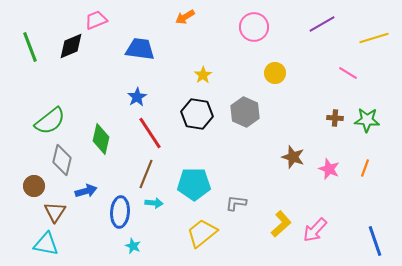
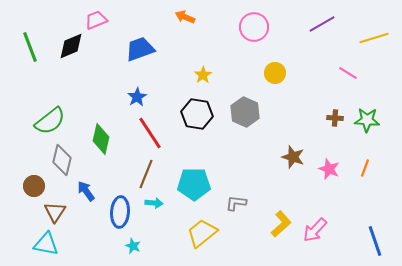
orange arrow: rotated 54 degrees clockwise
blue trapezoid: rotated 28 degrees counterclockwise
blue arrow: rotated 110 degrees counterclockwise
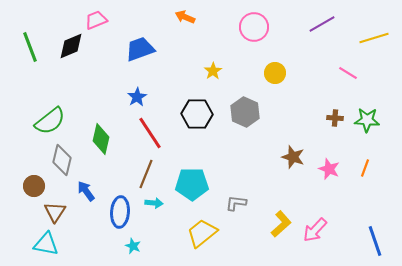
yellow star: moved 10 px right, 4 px up
black hexagon: rotated 8 degrees counterclockwise
cyan pentagon: moved 2 px left
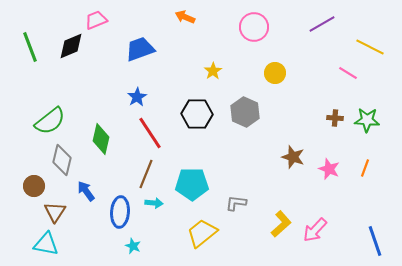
yellow line: moved 4 px left, 9 px down; rotated 44 degrees clockwise
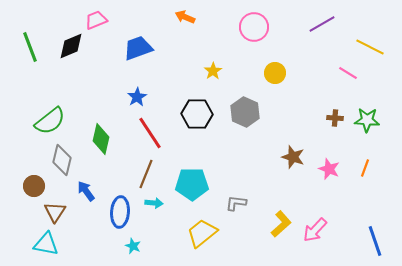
blue trapezoid: moved 2 px left, 1 px up
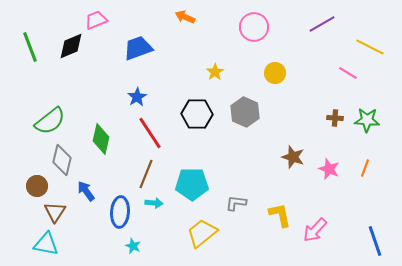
yellow star: moved 2 px right, 1 px down
brown circle: moved 3 px right
yellow L-shape: moved 1 px left, 9 px up; rotated 60 degrees counterclockwise
